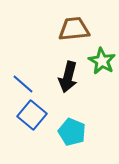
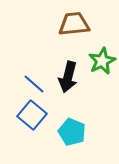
brown trapezoid: moved 5 px up
green star: rotated 16 degrees clockwise
blue line: moved 11 px right
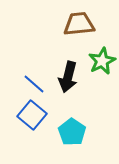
brown trapezoid: moved 5 px right
cyan pentagon: rotated 12 degrees clockwise
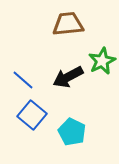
brown trapezoid: moved 11 px left
black arrow: rotated 48 degrees clockwise
blue line: moved 11 px left, 4 px up
cyan pentagon: rotated 8 degrees counterclockwise
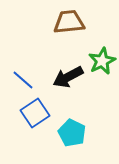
brown trapezoid: moved 1 px right, 2 px up
blue square: moved 3 px right, 2 px up; rotated 16 degrees clockwise
cyan pentagon: moved 1 px down
